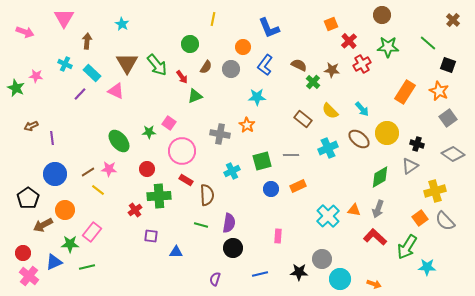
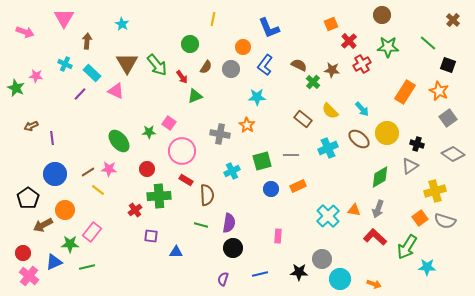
gray semicircle at (445, 221): rotated 30 degrees counterclockwise
purple semicircle at (215, 279): moved 8 px right
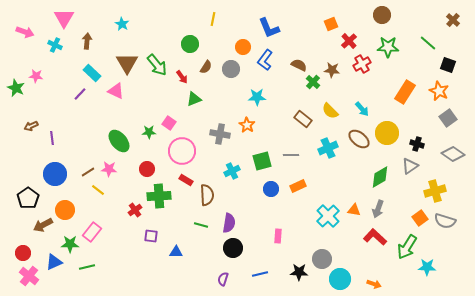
cyan cross at (65, 64): moved 10 px left, 19 px up
blue L-shape at (265, 65): moved 5 px up
green triangle at (195, 96): moved 1 px left, 3 px down
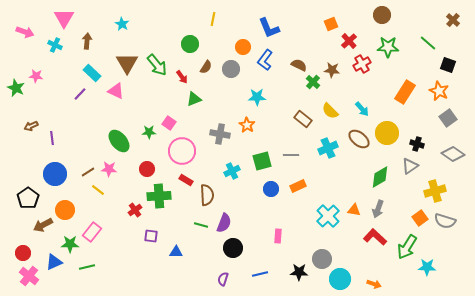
purple semicircle at (229, 223): moved 5 px left; rotated 12 degrees clockwise
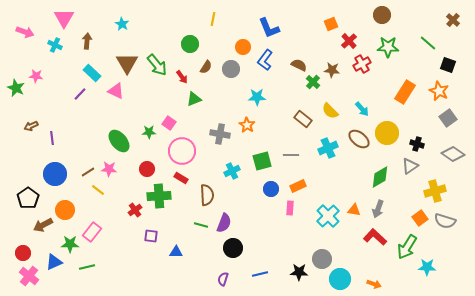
red rectangle at (186, 180): moved 5 px left, 2 px up
pink rectangle at (278, 236): moved 12 px right, 28 px up
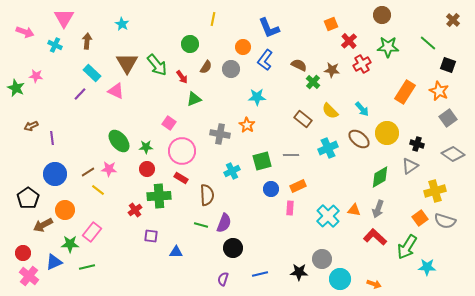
green star at (149, 132): moved 3 px left, 15 px down
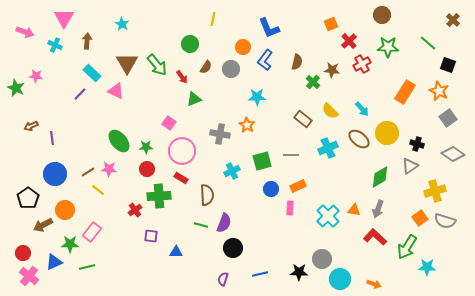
brown semicircle at (299, 65): moved 2 px left, 3 px up; rotated 77 degrees clockwise
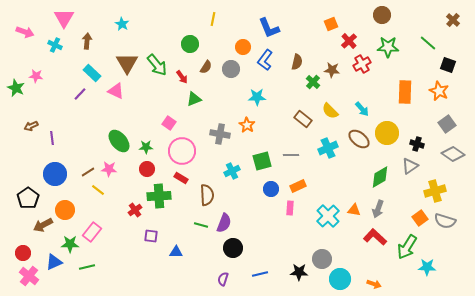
orange rectangle at (405, 92): rotated 30 degrees counterclockwise
gray square at (448, 118): moved 1 px left, 6 px down
